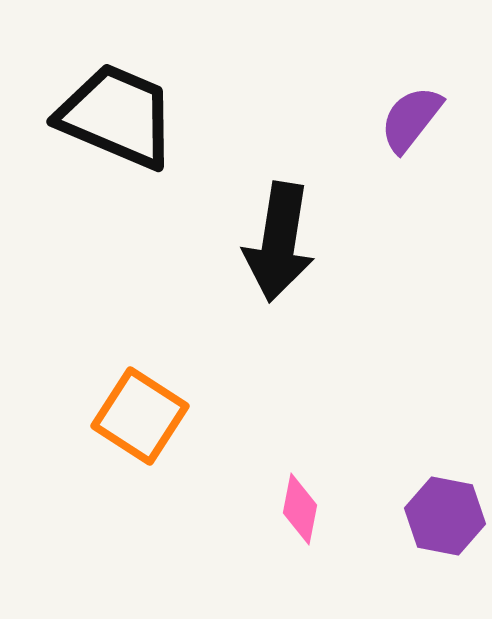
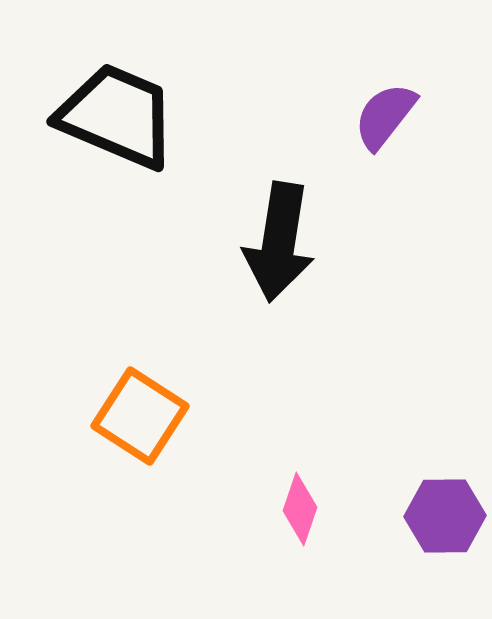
purple semicircle: moved 26 px left, 3 px up
pink diamond: rotated 8 degrees clockwise
purple hexagon: rotated 12 degrees counterclockwise
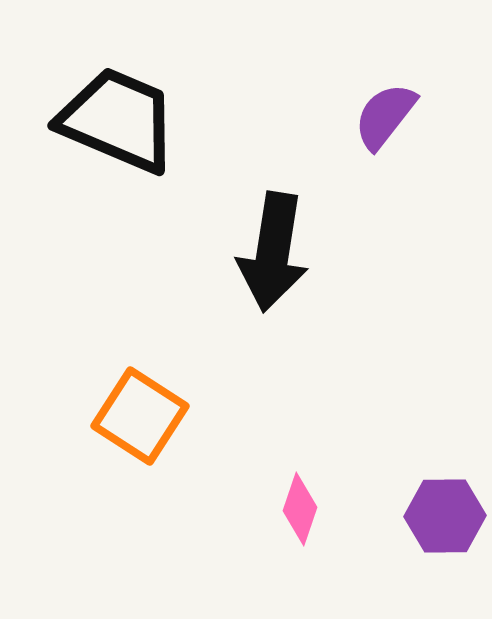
black trapezoid: moved 1 px right, 4 px down
black arrow: moved 6 px left, 10 px down
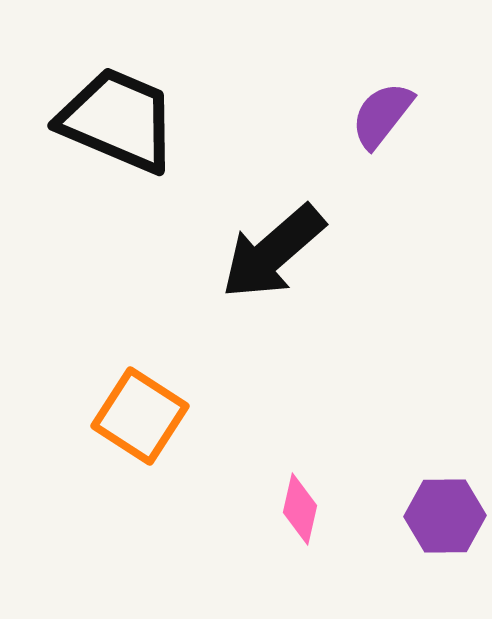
purple semicircle: moved 3 px left, 1 px up
black arrow: rotated 40 degrees clockwise
pink diamond: rotated 6 degrees counterclockwise
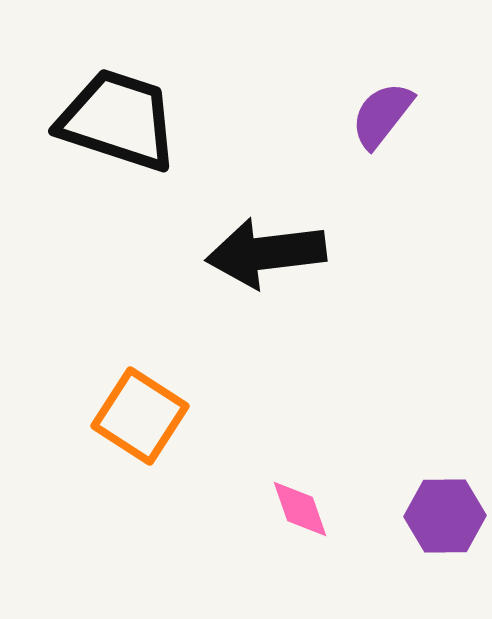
black trapezoid: rotated 5 degrees counterclockwise
black arrow: moved 7 px left, 1 px down; rotated 34 degrees clockwise
pink diamond: rotated 32 degrees counterclockwise
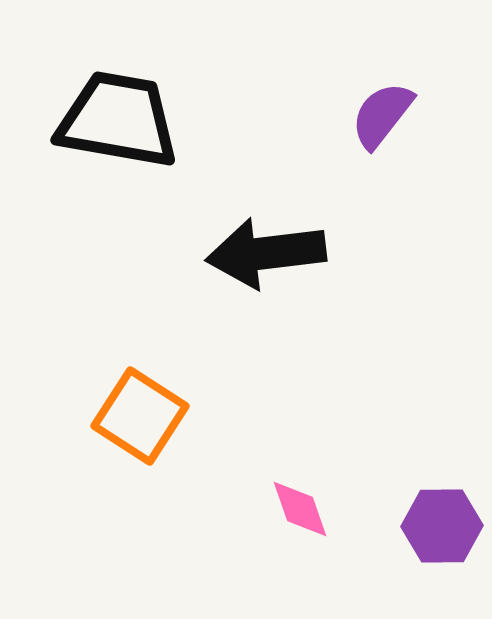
black trapezoid: rotated 8 degrees counterclockwise
purple hexagon: moved 3 px left, 10 px down
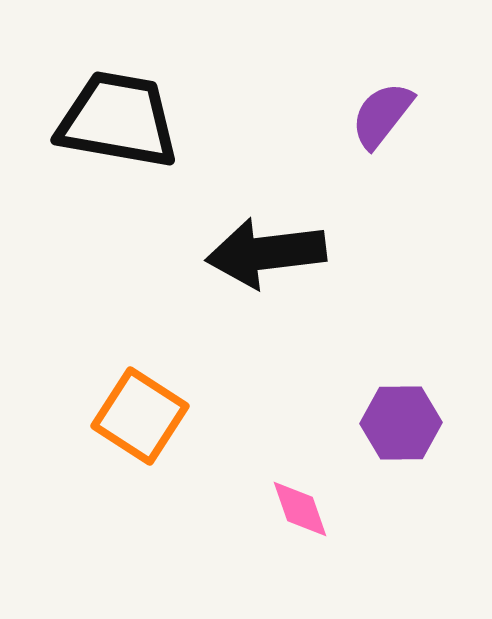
purple hexagon: moved 41 px left, 103 px up
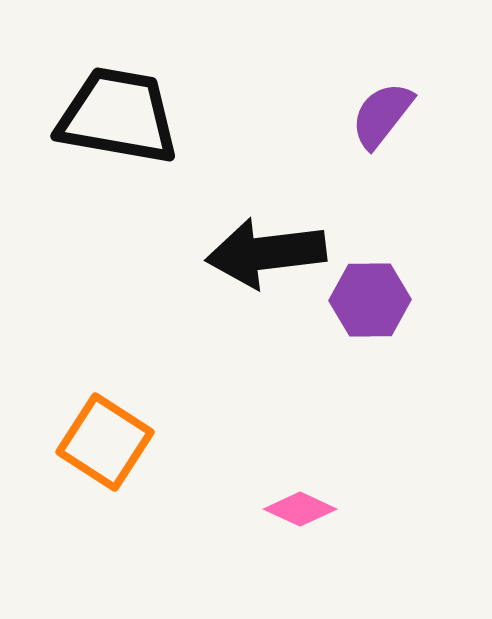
black trapezoid: moved 4 px up
orange square: moved 35 px left, 26 px down
purple hexagon: moved 31 px left, 123 px up
pink diamond: rotated 46 degrees counterclockwise
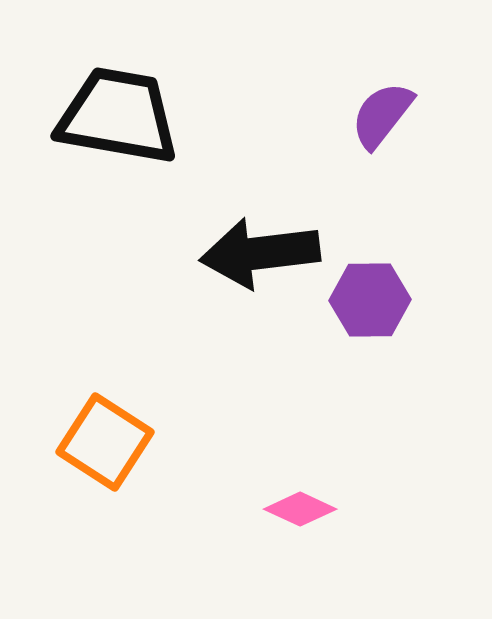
black arrow: moved 6 px left
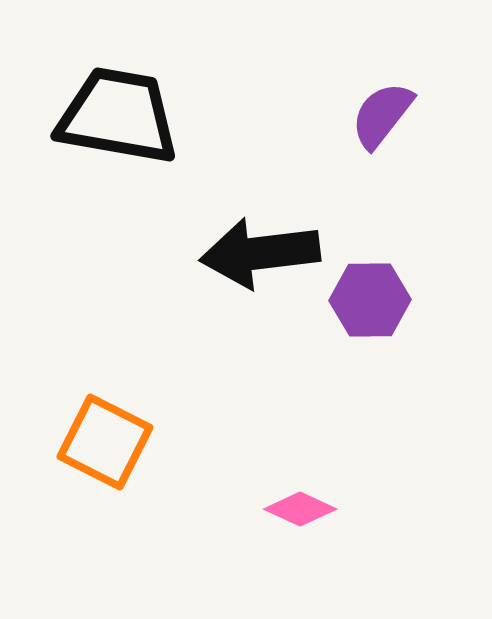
orange square: rotated 6 degrees counterclockwise
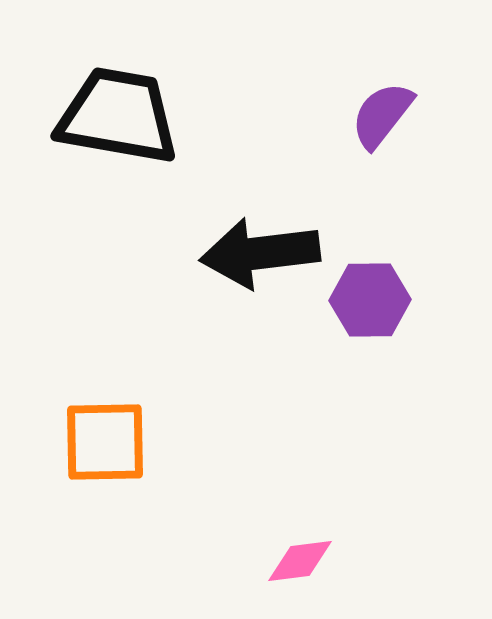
orange square: rotated 28 degrees counterclockwise
pink diamond: moved 52 px down; rotated 32 degrees counterclockwise
